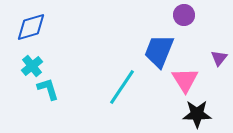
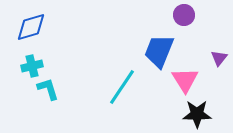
cyan cross: rotated 25 degrees clockwise
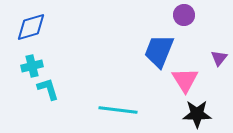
cyan line: moved 4 px left, 23 px down; rotated 63 degrees clockwise
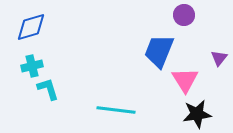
cyan line: moved 2 px left
black star: rotated 8 degrees counterclockwise
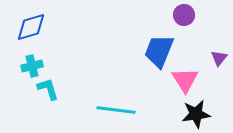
black star: moved 1 px left
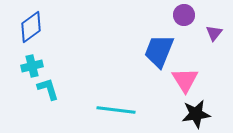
blue diamond: rotated 20 degrees counterclockwise
purple triangle: moved 5 px left, 25 px up
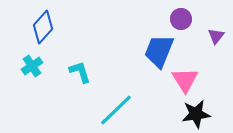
purple circle: moved 3 px left, 4 px down
blue diamond: moved 12 px right; rotated 12 degrees counterclockwise
purple triangle: moved 2 px right, 3 px down
cyan cross: rotated 20 degrees counterclockwise
cyan L-shape: moved 32 px right, 17 px up
cyan line: rotated 51 degrees counterclockwise
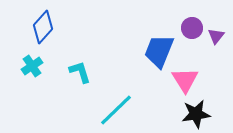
purple circle: moved 11 px right, 9 px down
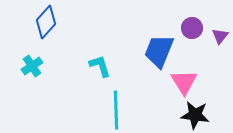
blue diamond: moved 3 px right, 5 px up
purple triangle: moved 4 px right
cyan L-shape: moved 20 px right, 6 px up
pink triangle: moved 1 px left, 2 px down
cyan line: rotated 48 degrees counterclockwise
black star: moved 1 px left, 1 px down; rotated 16 degrees clockwise
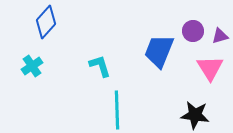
purple circle: moved 1 px right, 3 px down
purple triangle: rotated 36 degrees clockwise
pink triangle: moved 26 px right, 14 px up
cyan line: moved 1 px right
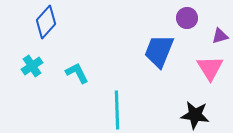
purple circle: moved 6 px left, 13 px up
cyan L-shape: moved 23 px left, 7 px down; rotated 10 degrees counterclockwise
